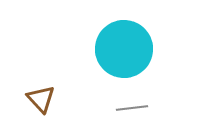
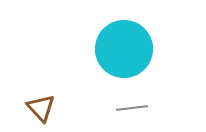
brown triangle: moved 9 px down
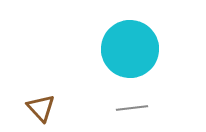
cyan circle: moved 6 px right
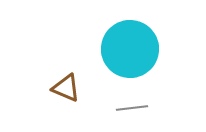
brown triangle: moved 25 px right, 20 px up; rotated 24 degrees counterclockwise
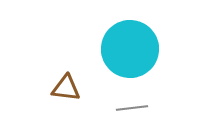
brown triangle: rotated 16 degrees counterclockwise
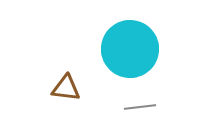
gray line: moved 8 px right, 1 px up
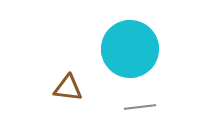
brown triangle: moved 2 px right
